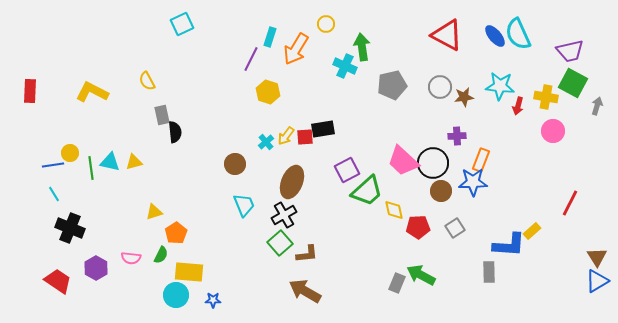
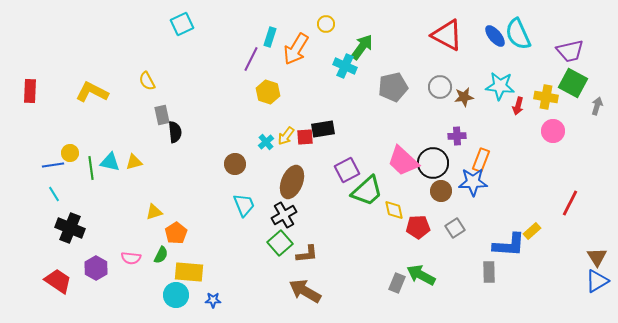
green arrow at (362, 47): rotated 44 degrees clockwise
gray pentagon at (392, 85): moved 1 px right, 2 px down
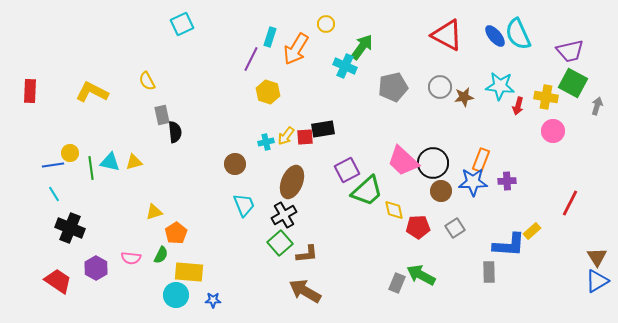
purple cross at (457, 136): moved 50 px right, 45 px down
cyan cross at (266, 142): rotated 28 degrees clockwise
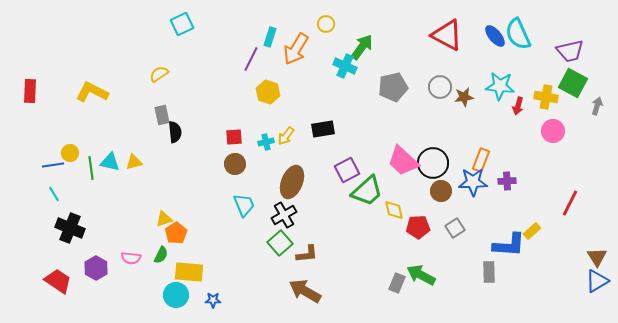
yellow semicircle at (147, 81): moved 12 px right, 7 px up; rotated 84 degrees clockwise
red square at (305, 137): moved 71 px left
yellow triangle at (154, 212): moved 10 px right, 7 px down
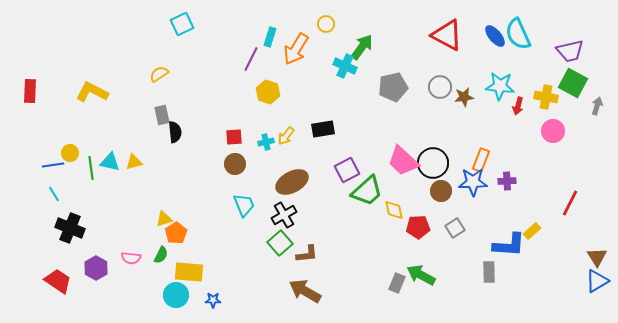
brown ellipse at (292, 182): rotated 40 degrees clockwise
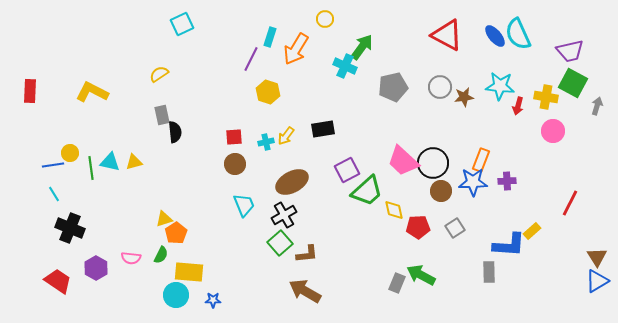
yellow circle at (326, 24): moved 1 px left, 5 px up
